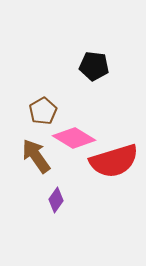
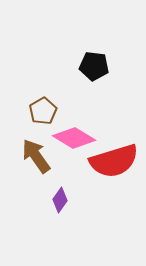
purple diamond: moved 4 px right
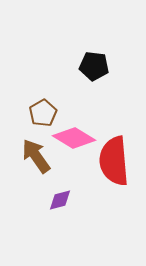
brown pentagon: moved 2 px down
red semicircle: rotated 102 degrees clockwise
purple diamond: rotated 40 degrees clockwise
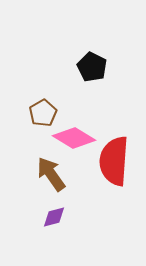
black pentagon: moved 2 px left, 1 px down; rotated 20 degrees clockwise
brown arrow: moved 15 px right, 18 px down
red semicircle: rotated 9 degrees clockwise
purple diamond: moved 6 px left, 17 px down
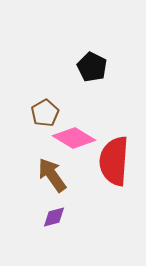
brown pentagon: moved 2 px right
brown arrow: moved 1 px right, 1 px down
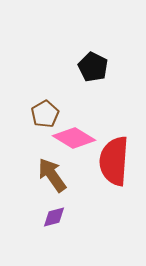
black pentagon: moved 1 px right
brown pentagon: moved 1 px down
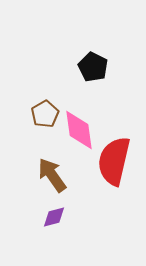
pink diamond: moved 5 px right, 8 px up; rotated 51 degrees clockwise
red semicircle: rotated 9 degrees clockwise
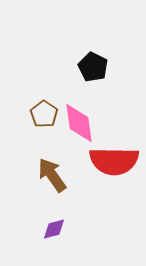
brown pentagon: moved 1 px left; rotated 8 degrees counterclockwise
pink diamond: moved 7 px up
red semicircle: rotated 102 degrees counterclockwise
purple diamond: moved 12 px down
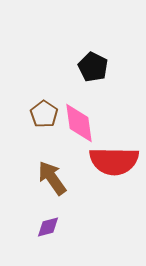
brown arrow: moved 3 px down
purple diamond: moved 6 px left, 2 px up
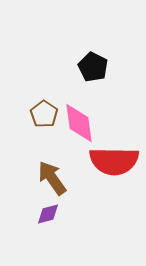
purple diamond: moved 13 px up
